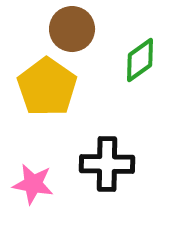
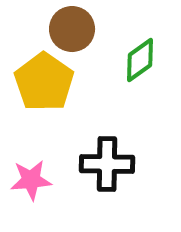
yellow pentagon: moved 3 px left, 5 px up
pink star: moved 2 px left, 4 px up; rotated 15 degrees counterclockwise
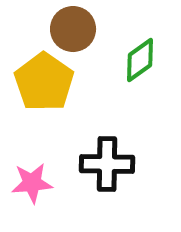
brown circle: moved 1 px right
pink star: moved 1 px right, 3 px down
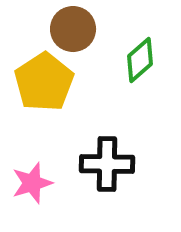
green diamond: rotated 6 degrees counterclockwise
yellow pentagon: rotated 4 degrees clockwise
pink star: rotated 12 degrees counterclockwise
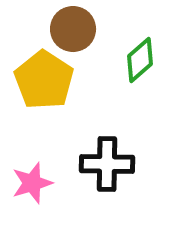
yellow pentagon: moved 2 px up; rotated 6 degrees counterclockwise
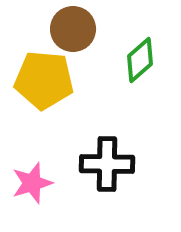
yellow pentagon: rotated 28 degrees counterclockwise
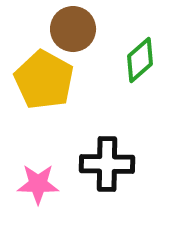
yellow pentagon: rotated 24 degrees clockwise
pink star: moved 6 px right, 1 px down; rotated 18 degrees clockwise
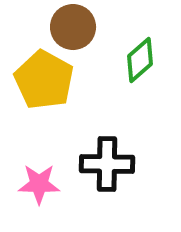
brown circle: moved 2 px up
pink star: moved 1 px right
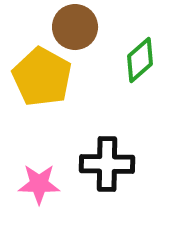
brown circle: moved 2 px right
yellow pentagon: moved 2 px left, 3 px up
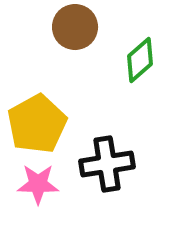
yellow pentagon: moved 5 px left, 47 px down; rotated 14 degrees clockwise
black cross: rotated 10 degrees counterclockwise
pink star: moved 1 px left
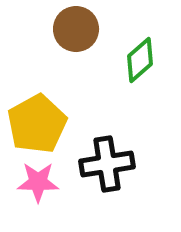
brown circle: moved 1 px right, 2 px down
pink star: moved 2 px up
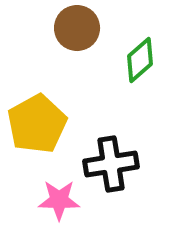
brown circle: moved 1 px right, 1 px up
black cross: moved 4 px right
pink star: moved 21 px right, 18 px down
